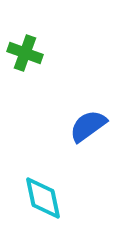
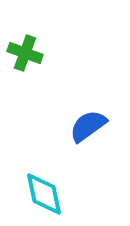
cyan diamond: moved 1 px right, 4 px up
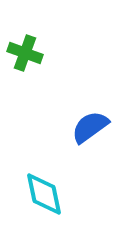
blue semicircle: moved 2 px right, 1 px down
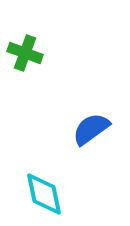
blue semicircle: moved 1 px right, 2 px down
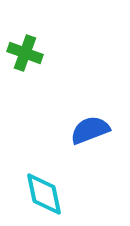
blue semicircle: moved 1 px left, 1 px down; rotated 15 degrees clockwise
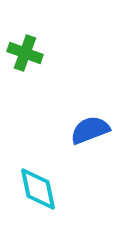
cyan diamond: moved 6 px left, 5 px up
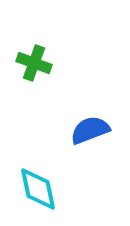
green cross: moved 9 px right, 10 px down
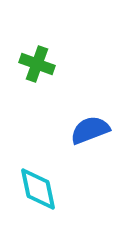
green cross: moved 3 px right, 1 px down
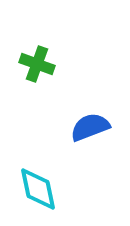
blue semicircle: moved 3 px up
